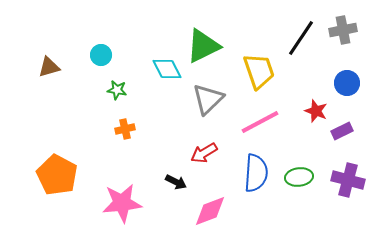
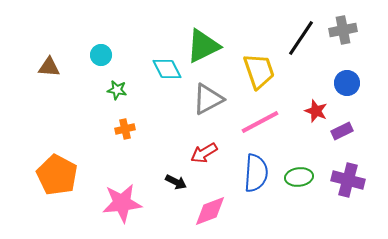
brown triangle: rotated 20 degrees clockwise
gray triangle: rotated 16 degrees clockwise
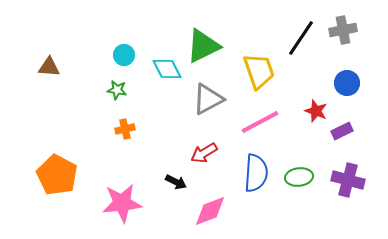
cyan circle: moved 23 px right
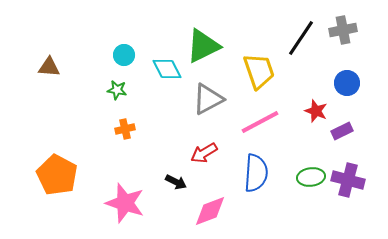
green ellipse: moved 12 px right
pink star: moved 3 px right; rotated 24 degrees clockwise
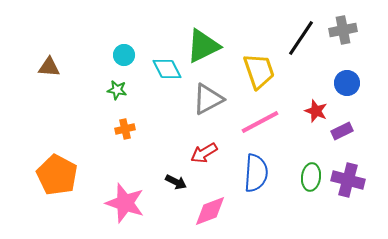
green ellipse: rotated 76 degrees counterclockwise
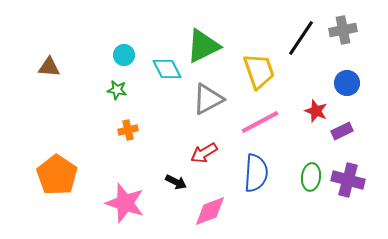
orange cross: moved 3 px right, 1 px down
orange pentagon: rotated 6 degrees clockwise
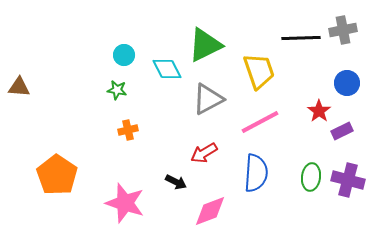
black line: rotated 54 degrees clockwise
green triangle: moved 2 px right, 1 px up
brown triangle: moved 30 px left, 20 px down
red star: moved 3 px right; rotated 15 degrees clockwise
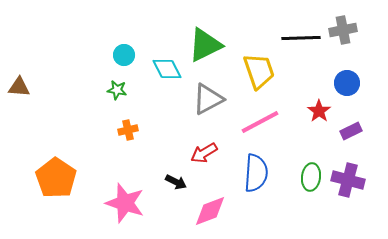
purple rectangle: moved 9 px right
orange pentagon: moved 1 px left, 3 px down
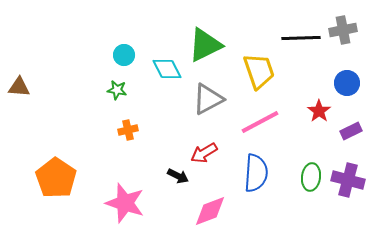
black arrow: moved 2 px right, 6 px up
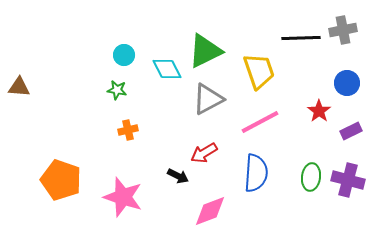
green triangle: moved 6 px down
orange pentagon: moved 5 px right, 2 px down; rotated 15 degrees counterclockwise
pink star: moved 2 px left, 6 px up
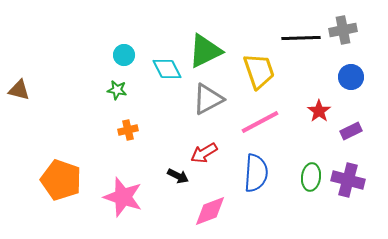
blue circle: moved 4 px right, 6 px up
brown triangle: moved 3 px down; rotated 10 degrees clockwise
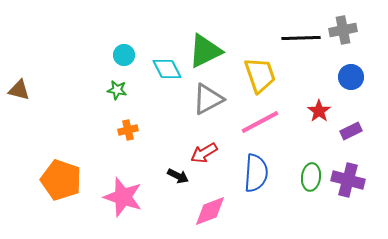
yellow trapezoid: moved 1 px right, 4 px down
